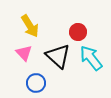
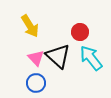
red circle: moved 2 px right
pink triangle: moved 12 px right, 5 px down
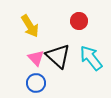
red circle: moved 1 px left, 11 px up
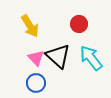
red circle: moved 3 px down
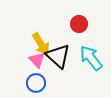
yellow arrow: moved 11 px right, 18 px down
pink triangle: moved 1 px right, 2 px down
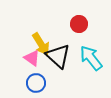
pink triangle: moved 5 px left, 2 px up; rotated 12 degrees counterclockwise
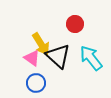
red circle: moved 4 px left
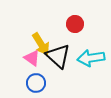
cyan arrow: rotated 60 degrees counterclockwise
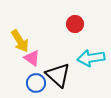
yellow arrow: moved 21 px left, 3 px up
black triangle: moved 19 px down
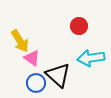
red circle: moved 4 px right, 2 px down
